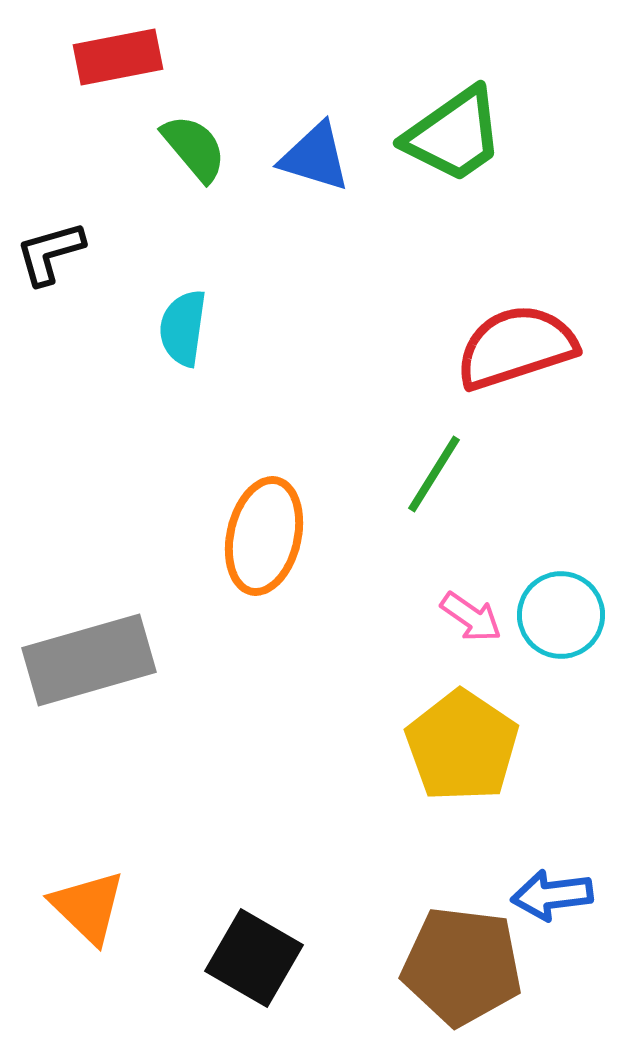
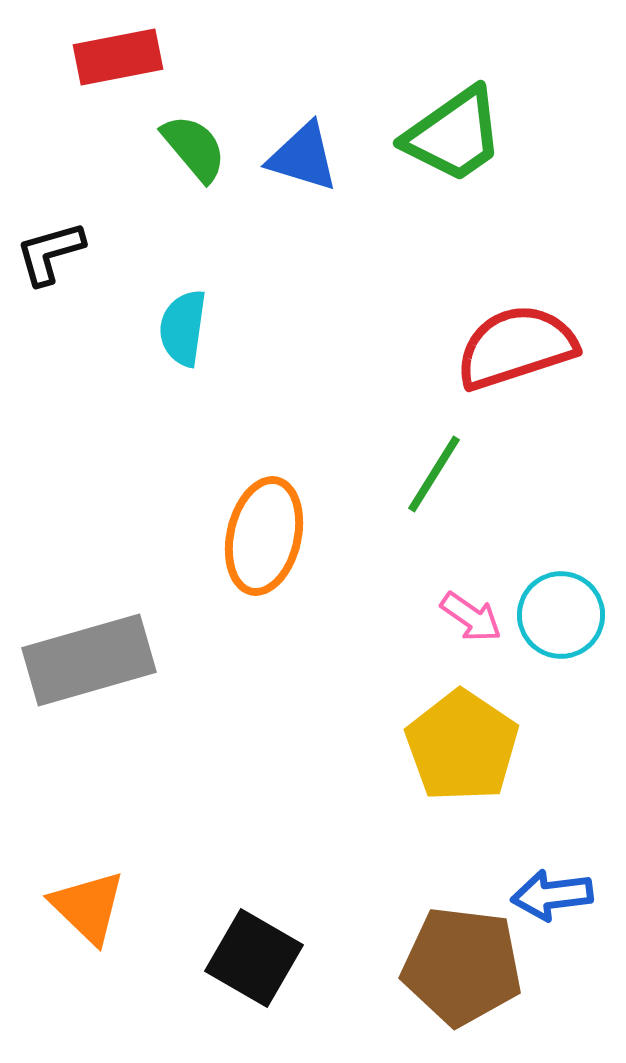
blue triangle: moved 12 px left
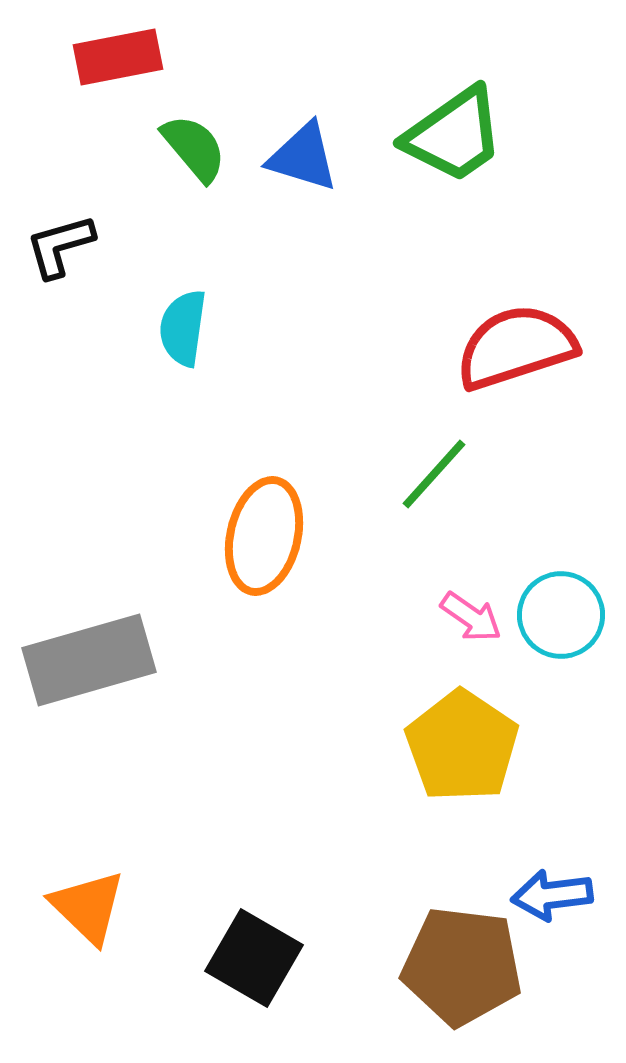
black L-shape: moved 10 px right, 7 px up
green line: rotated 10 degrees clockwise
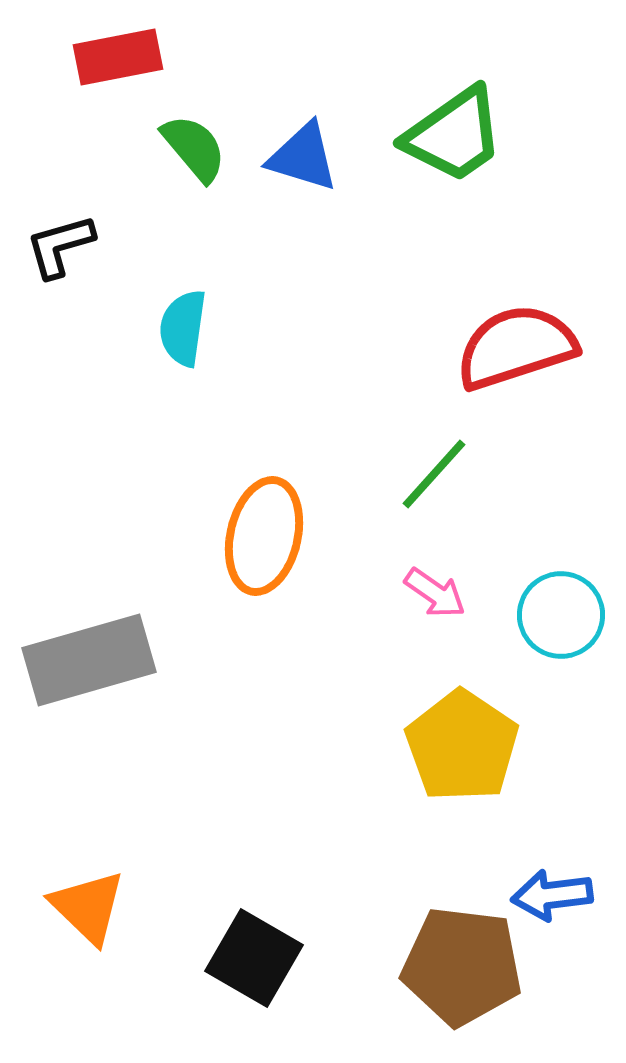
pink arrow: moved 36 px left, 24 px up
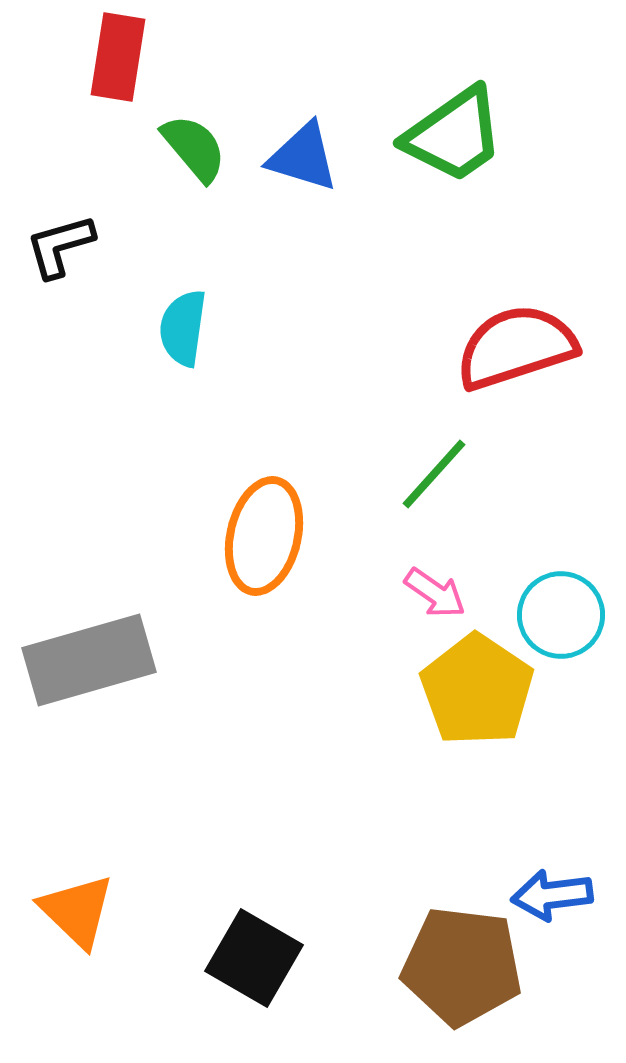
red rectangle: rotated 70 degrees counterclockwise
yellow pentagon: moved 15 px right, 56 px up
orange triangle: moved 11 px left, 4 px down
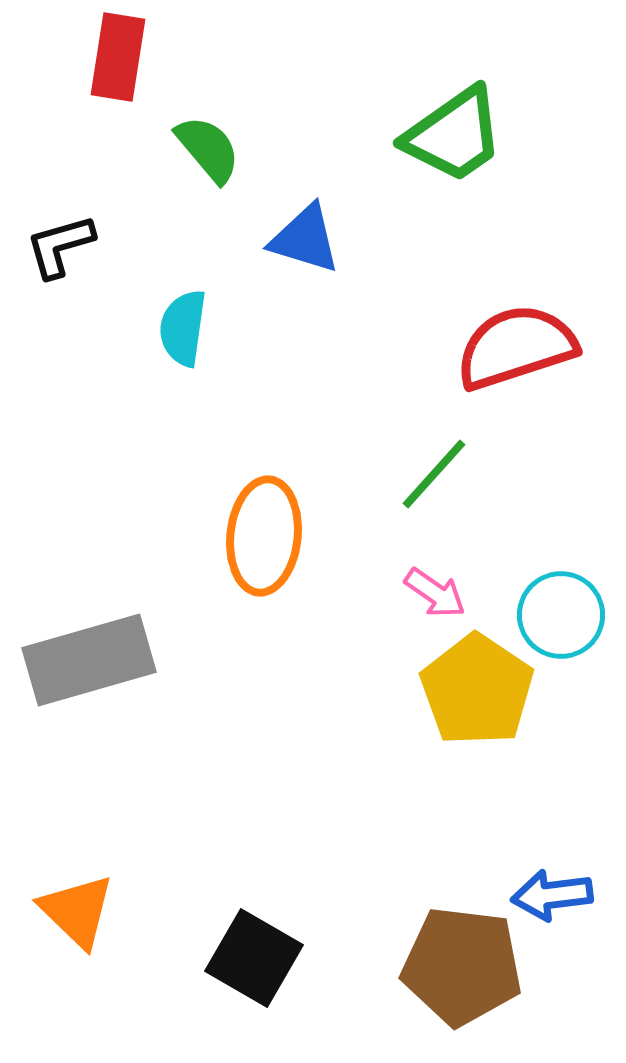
green semicircle: moved 14 px right, 1 px down
blue triangle: moved 2 px right, 82 px down
orange ellipse: rotated 7 degrees counterclockwise
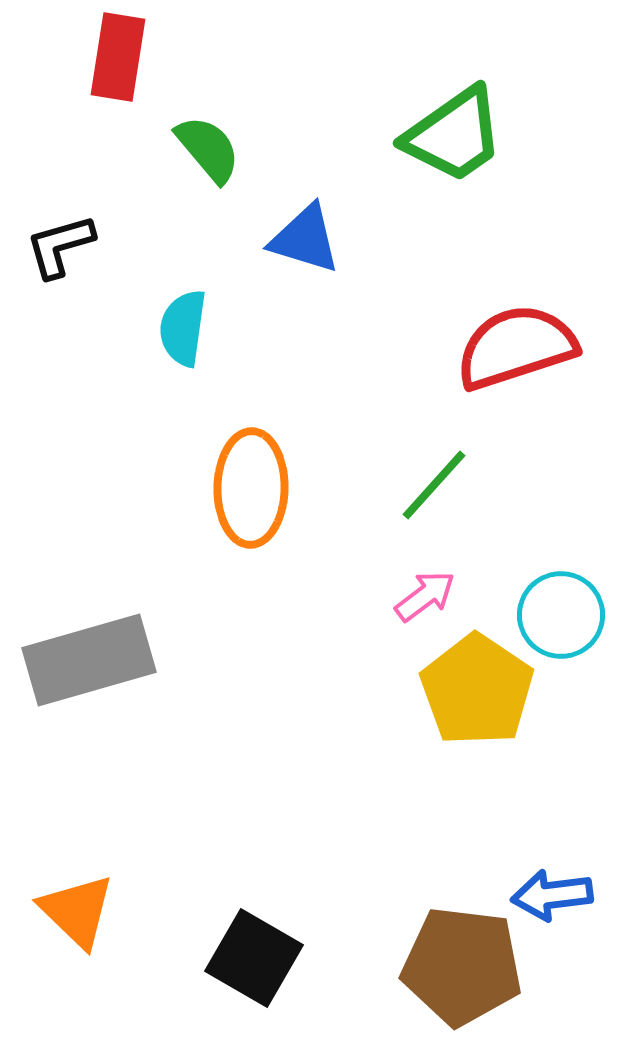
green line: moved 11 px down
orange ellipse: moved 13 px left, 48 px up; rotated 5 degrees counterclockwise
pink arrow: moved 10 px left, 3 px down; rotated 72 degrees counterclockwise
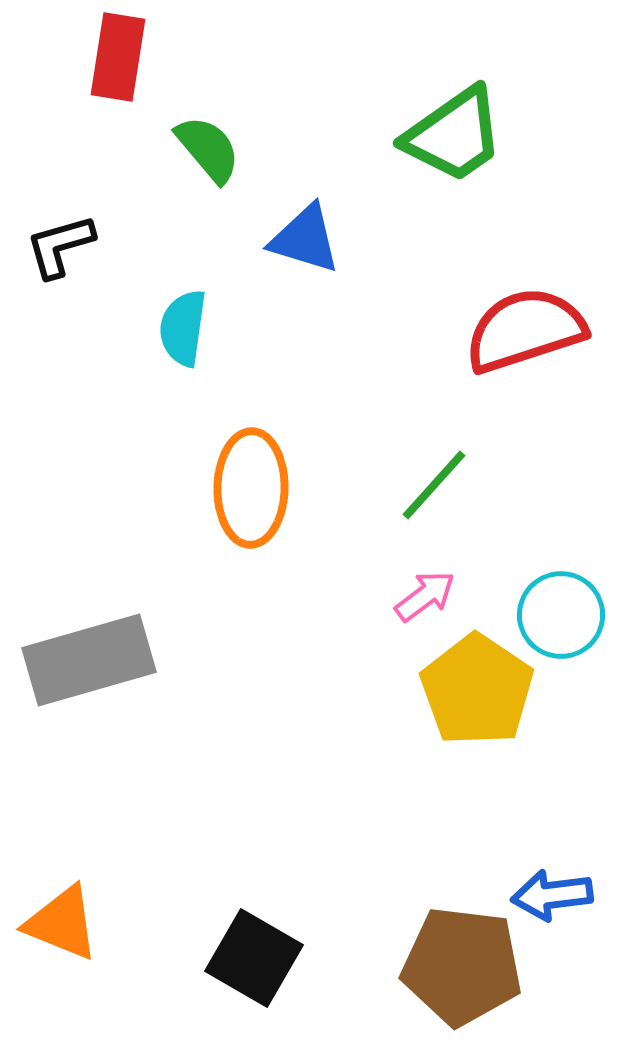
red semicircle: moved 9 px right, 17 px up
orange triangle: moved 15 px left, 12 px down; rotated 22 degrees counterclockwise
